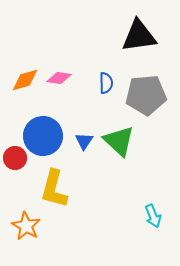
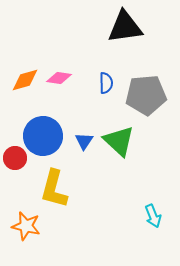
black triangle: moved 14 px left, 9 px up
orange star: rotated 16 degrees counterclockwise
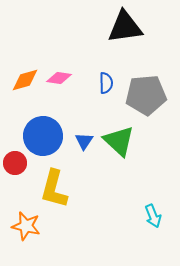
red circle: moved 5 px down
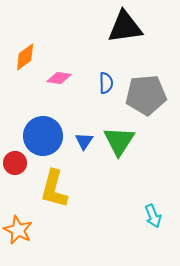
orange diamond: moved 23 px up; rotated 20 degrees counterclockwise
green triangle: rotated 20 degrees clockwise
orange star: moved 8 px left, 4 px down; rotated 12 degrees clockwise
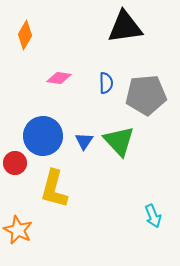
orange diamond: moved 22 px up; rotated 24 degrees counterclockwise
green triangle: rotated 16 degrees counterclockwise
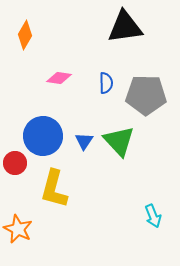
gray pentagon: rotated 6 degrees clockwise
orange star: moved 1 px up
